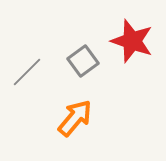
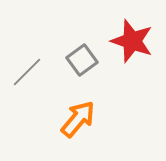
gray square: moved 1 px left, 1 px up
orange arrow: moved 3 px right, 1 px down
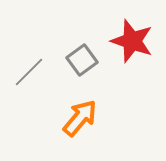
gray line: moved 2 px right
orange arrow: moved 2 px right, 1 px up
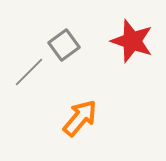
gray square: moved 18 px left, 15 px up
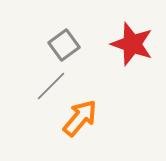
red star: moved 3 px down
gray line: moved 22 px right, 14 px down
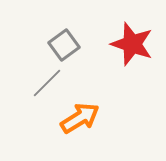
gray line: moved 4 px left, 3 px up
orange arrow: rotated 18 degrees clockwise
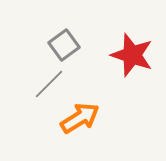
red star: moved 11 px down
gray line: moved 2 px right, 1 px down
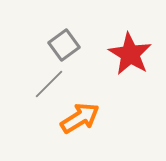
red star: moved 2 px left, 1 px up; rotated 12 degrees clockwise
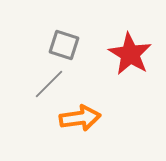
gray square: rotated 36 degrees counterclockwise
orange arrow: rotated 24 degrees clockwise
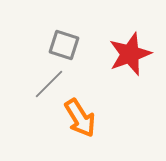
red star: rotated 21 degrees clockwise
orange arrow: rotated 66 degrees clockwise
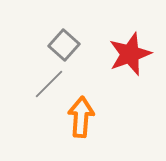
gray square: rotated 24 degrees clockwise
orange arrow: moved 1 px right, 1 px up; rotated 144 degrees counterclockwise
